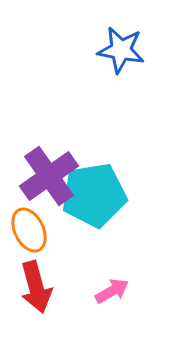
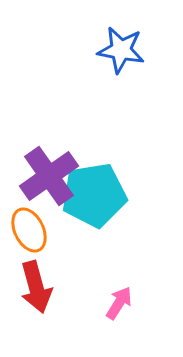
pink arrow: moved 7 px right, 12 px down; rotated 28 degrees counterclockwise
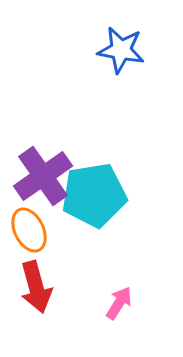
purple cross: moved 6 px left
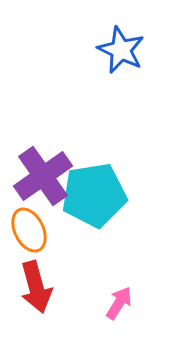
blue star: rotated 15 degrees clockwise
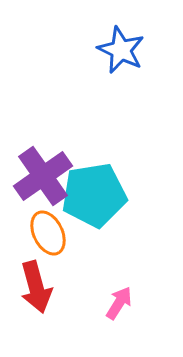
orange ellipse: moved 19 px right, 3 px down
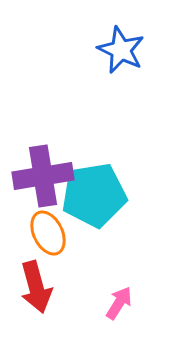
purple cross: rotated 26 degrees clockwise
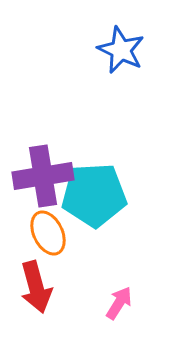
cyan pentagon: rotated 6 degrees clockwise
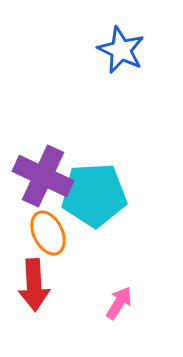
purple cross: rotated 34 degrees clockwise
red arrow: moved 2 px left, 2 px up; rotated 12 degrees clockwise
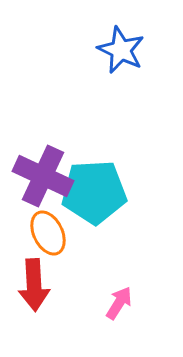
cyan pentagon: moved 3 px up
